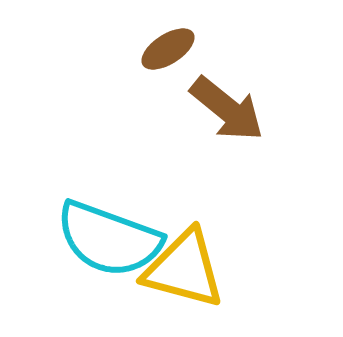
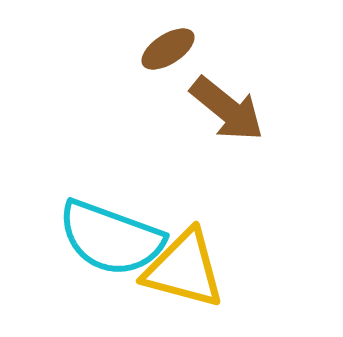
cyan semicircle: moved 2 px right, 1 px up
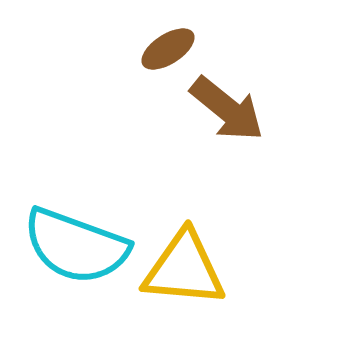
cyan semicircle: moved 35 px left, 8 px down
yellow triangle: rotated 10 degrees counterclockwise
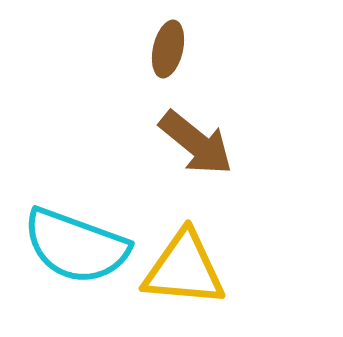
brown ellipse: rotated 44 degrees counterclockwise
brown arrow: moved 31 px left, 34 px down
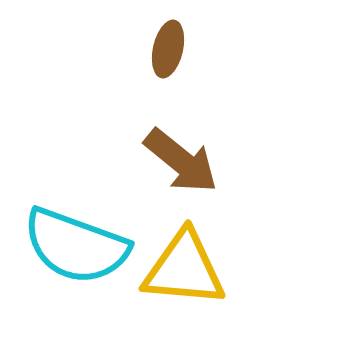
brown arrow: moved 15 px left, 18 px down
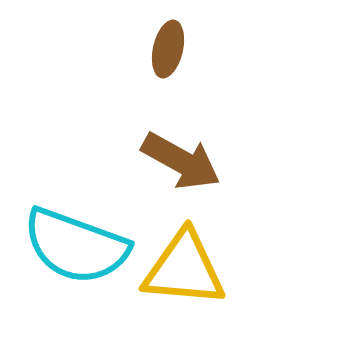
brown arrow: rotated 10 degrees counterclockwise
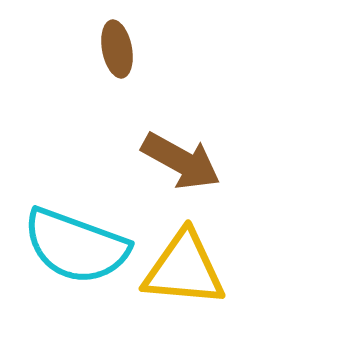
brown ellipse: moved 51 px left; rotated 24 degrees counterclockwise
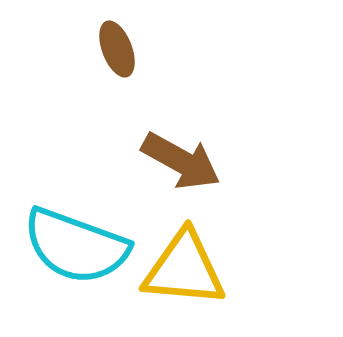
brown ellipse: rotated 10 degrees counterclockwise
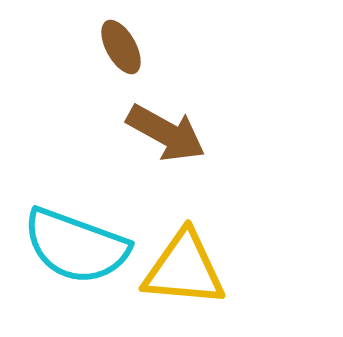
brown ellipse: moved 4 px right, 2 px up; rotated 8 degrees counterclockwise
brown arrow: moved 15 px left, 28 px up
